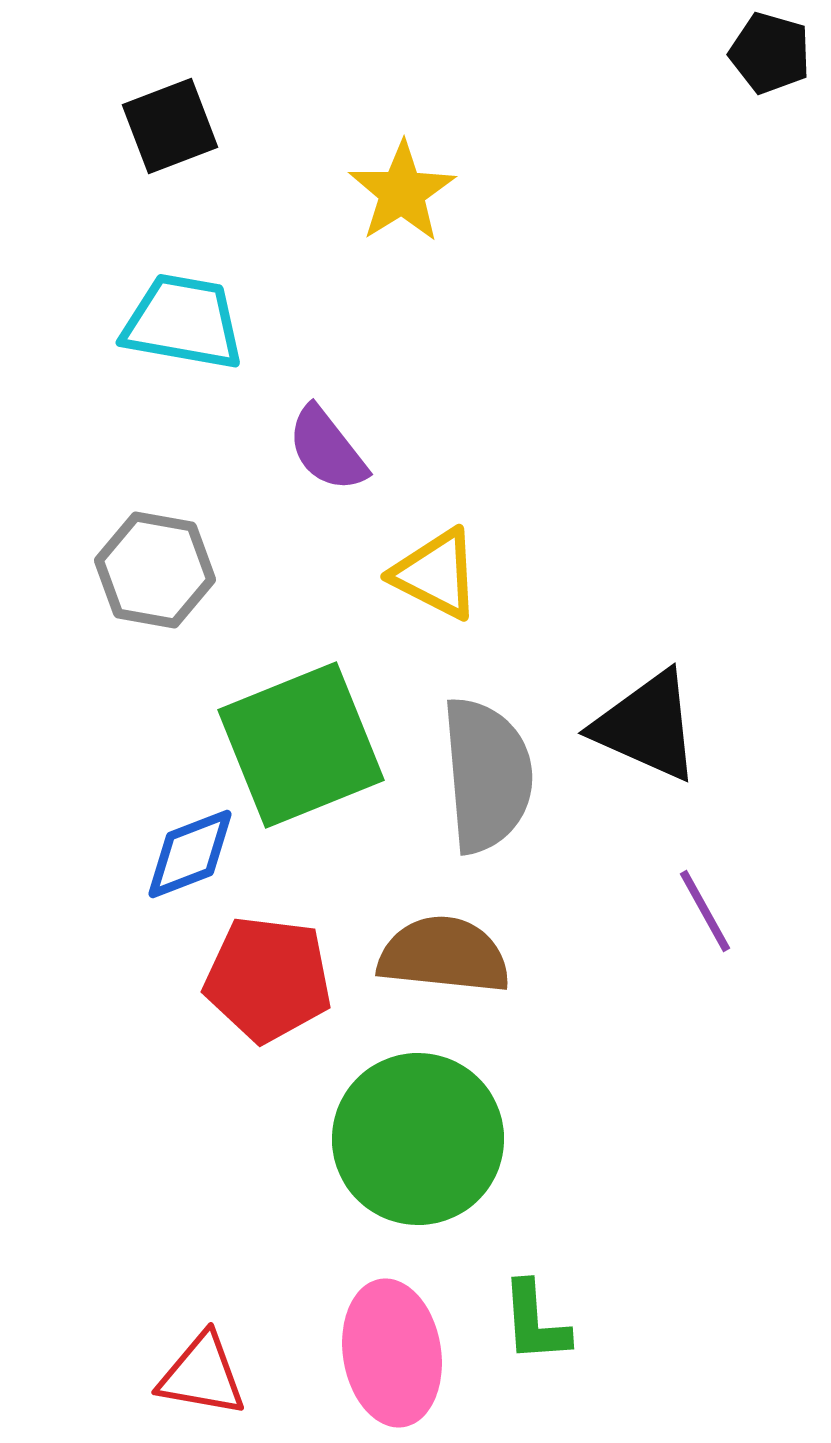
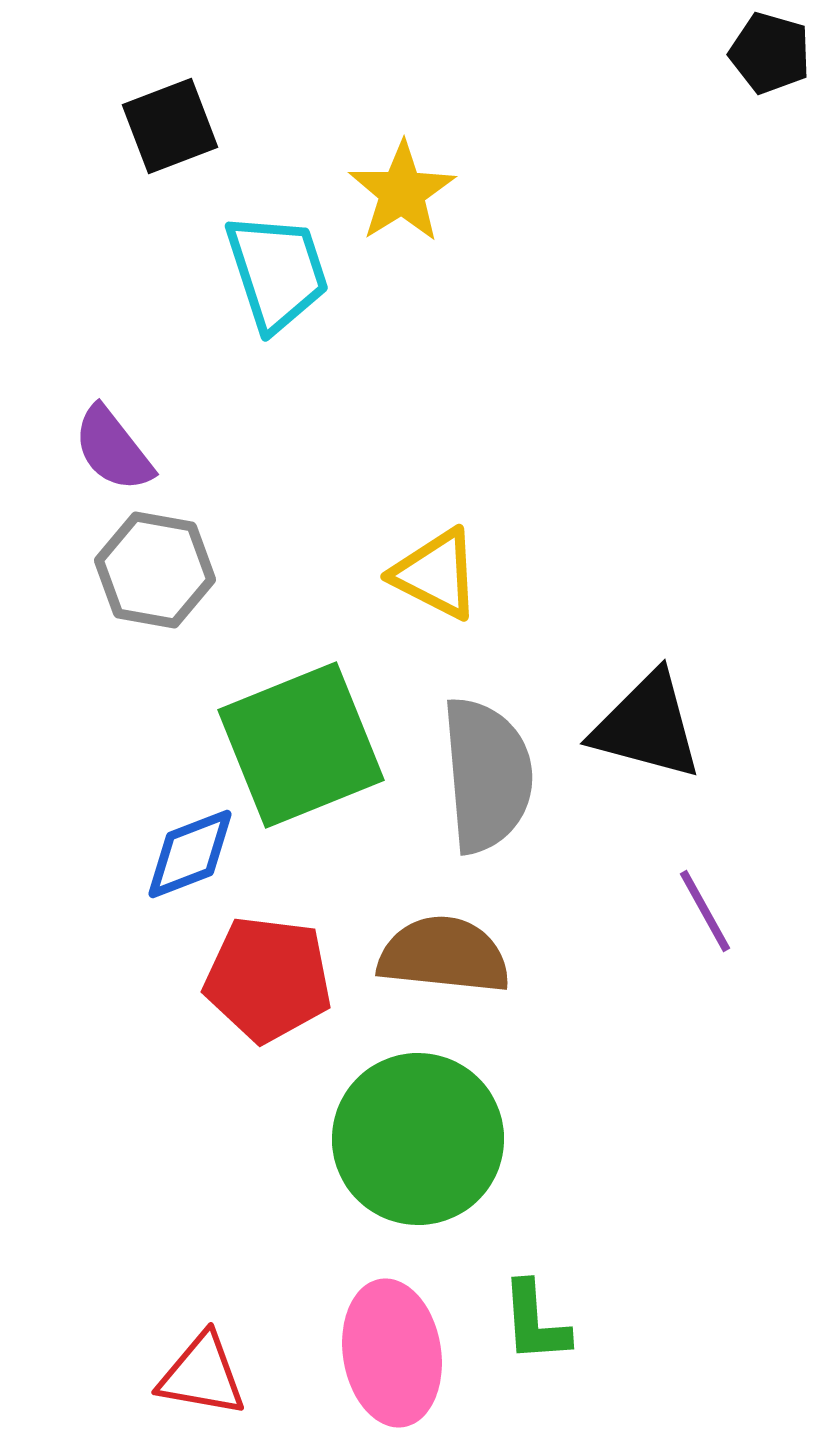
cyan trapezoid: moved 94 px right, 50 px up; rotated 62 degrees clockwise
purple semicircle: moved 214 px left
black triangle: rotated 9 degrees counterclockwise
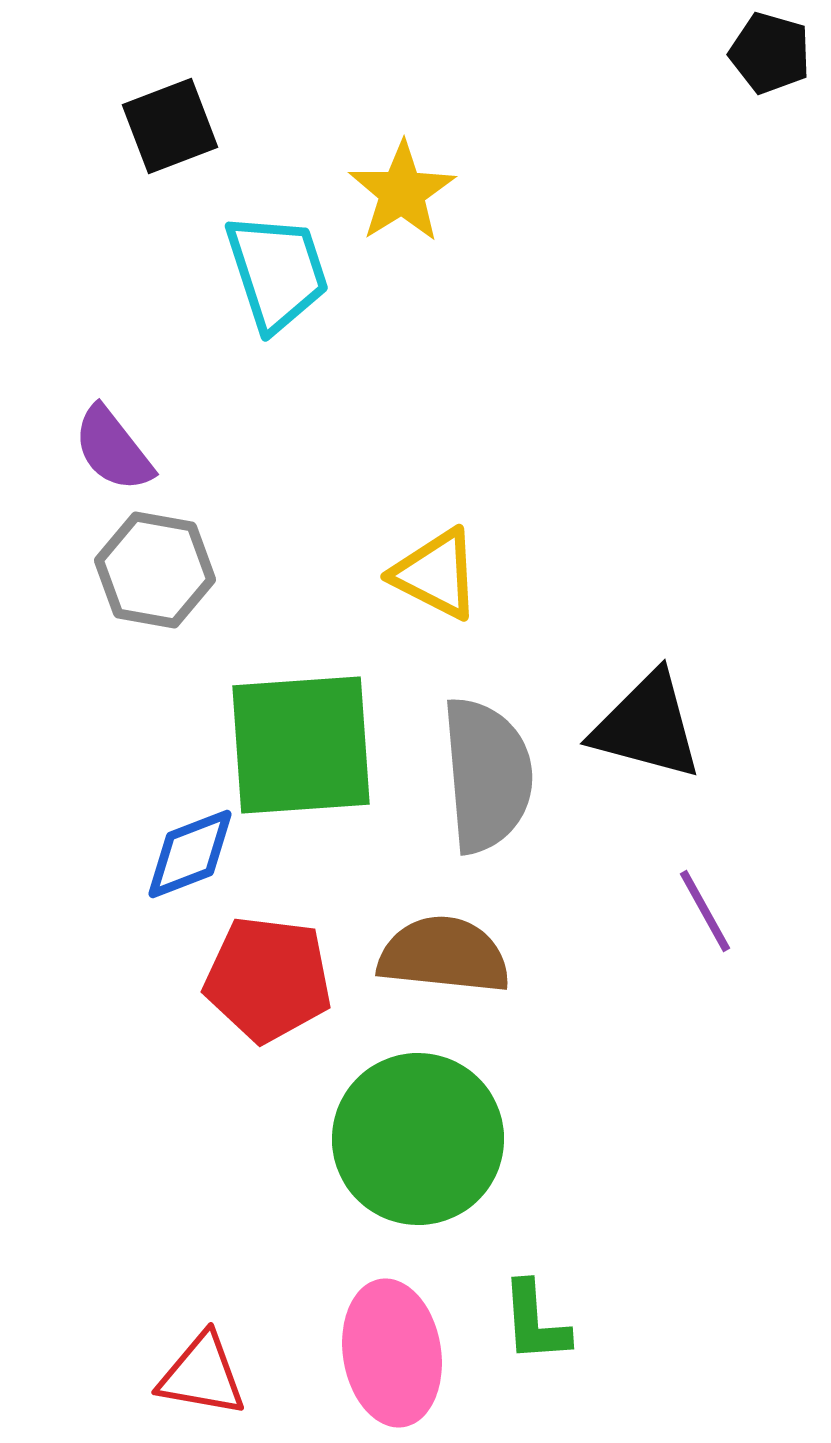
green square: rotated 18 degrees clockwise
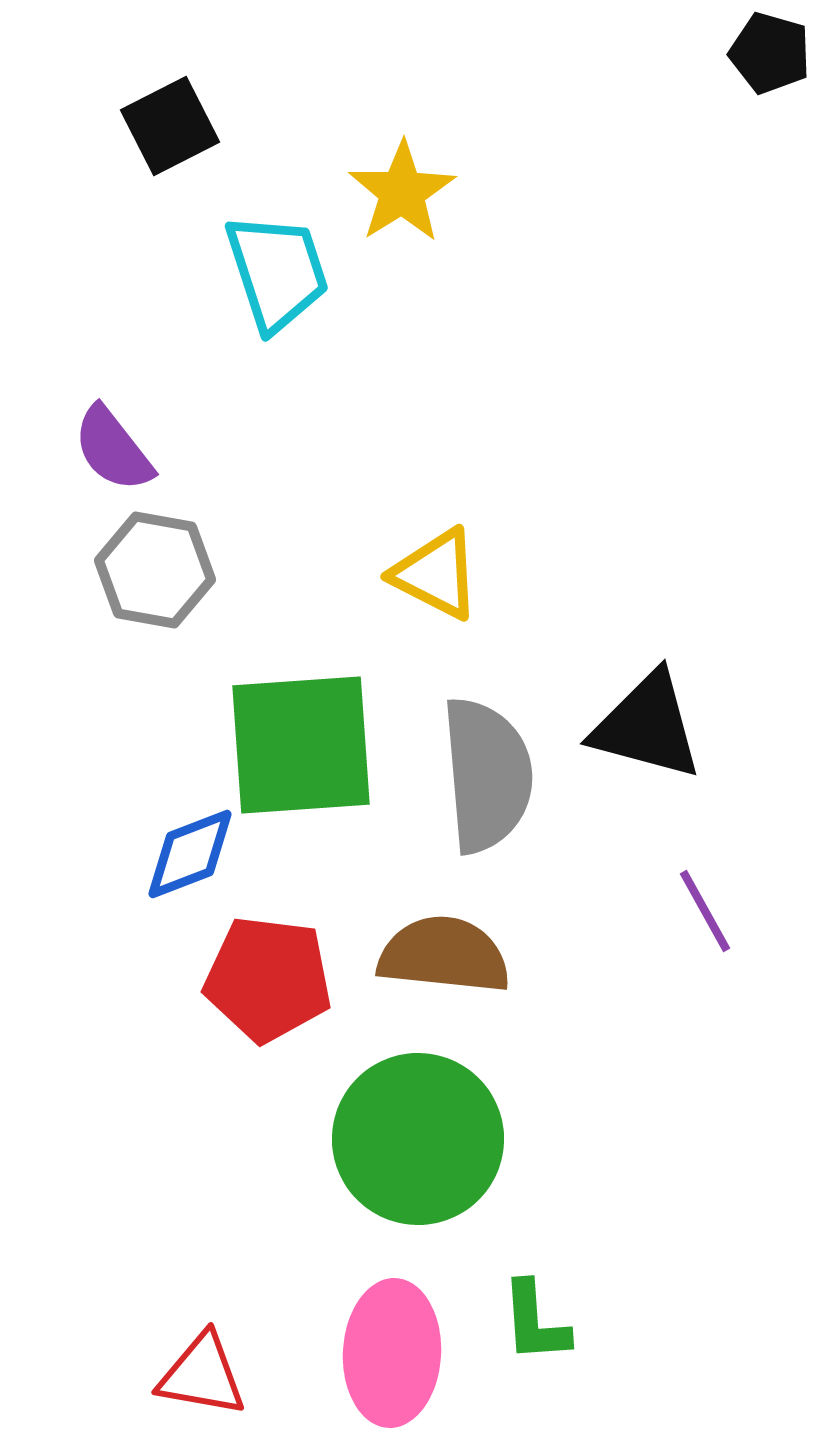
black square: rotated 6 degrees counterclockwise
pink ellipse: rotated 12 degrees clockwise
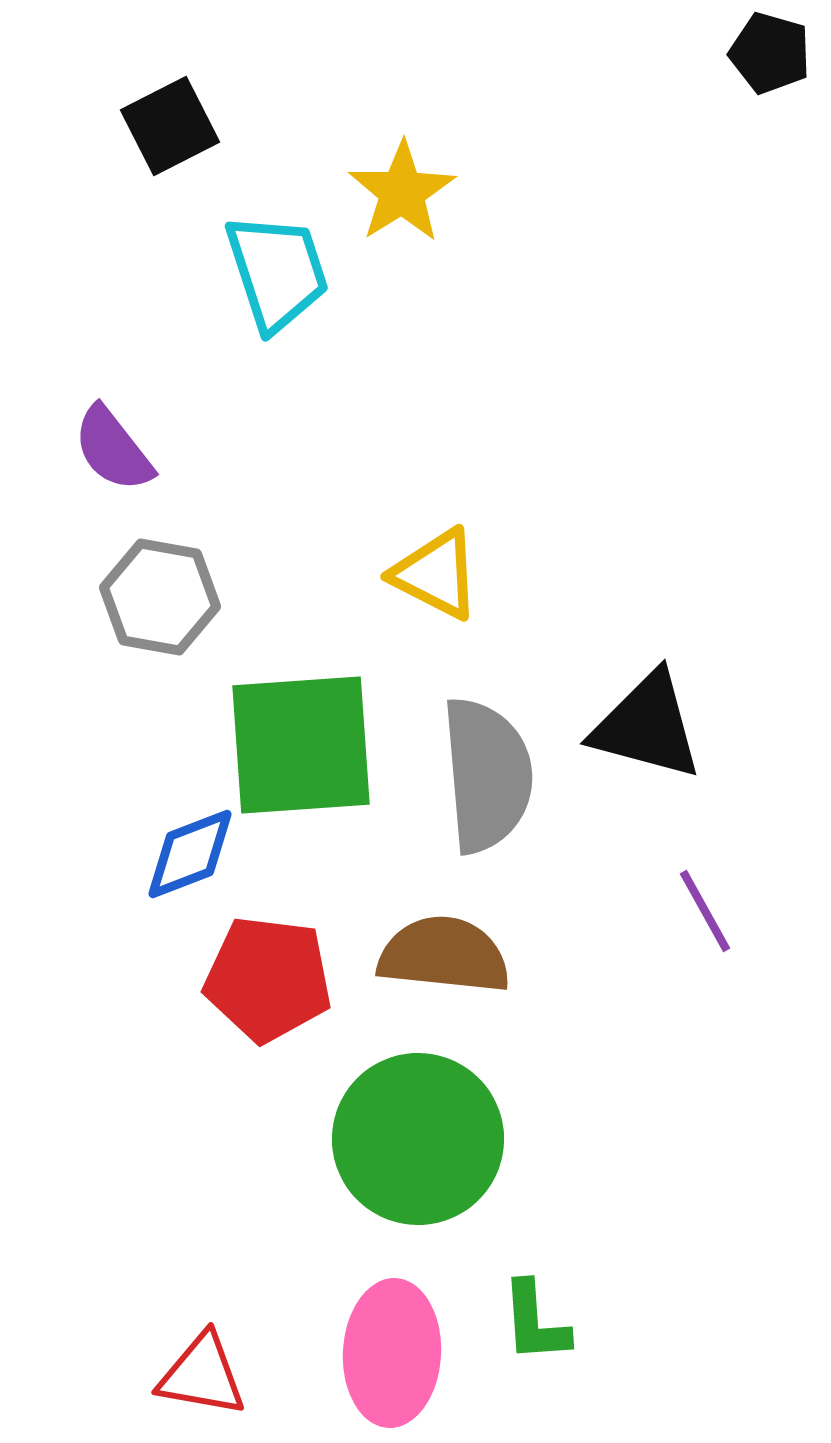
gray hexagon: moved 5 px right, 27 px down
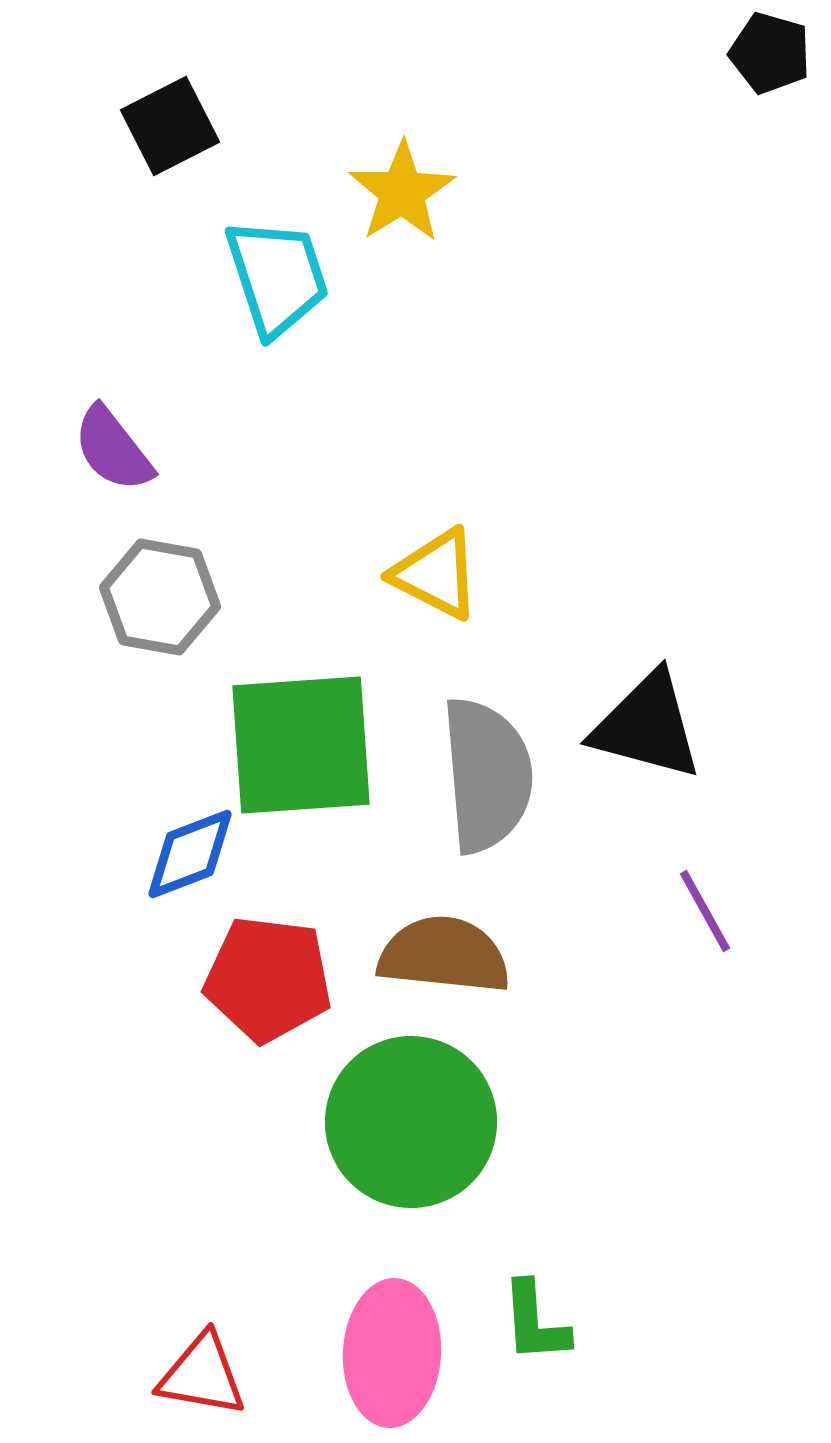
cyan trapezoid: moved 5 px down
green circle: moved 7 px left, 17 px up
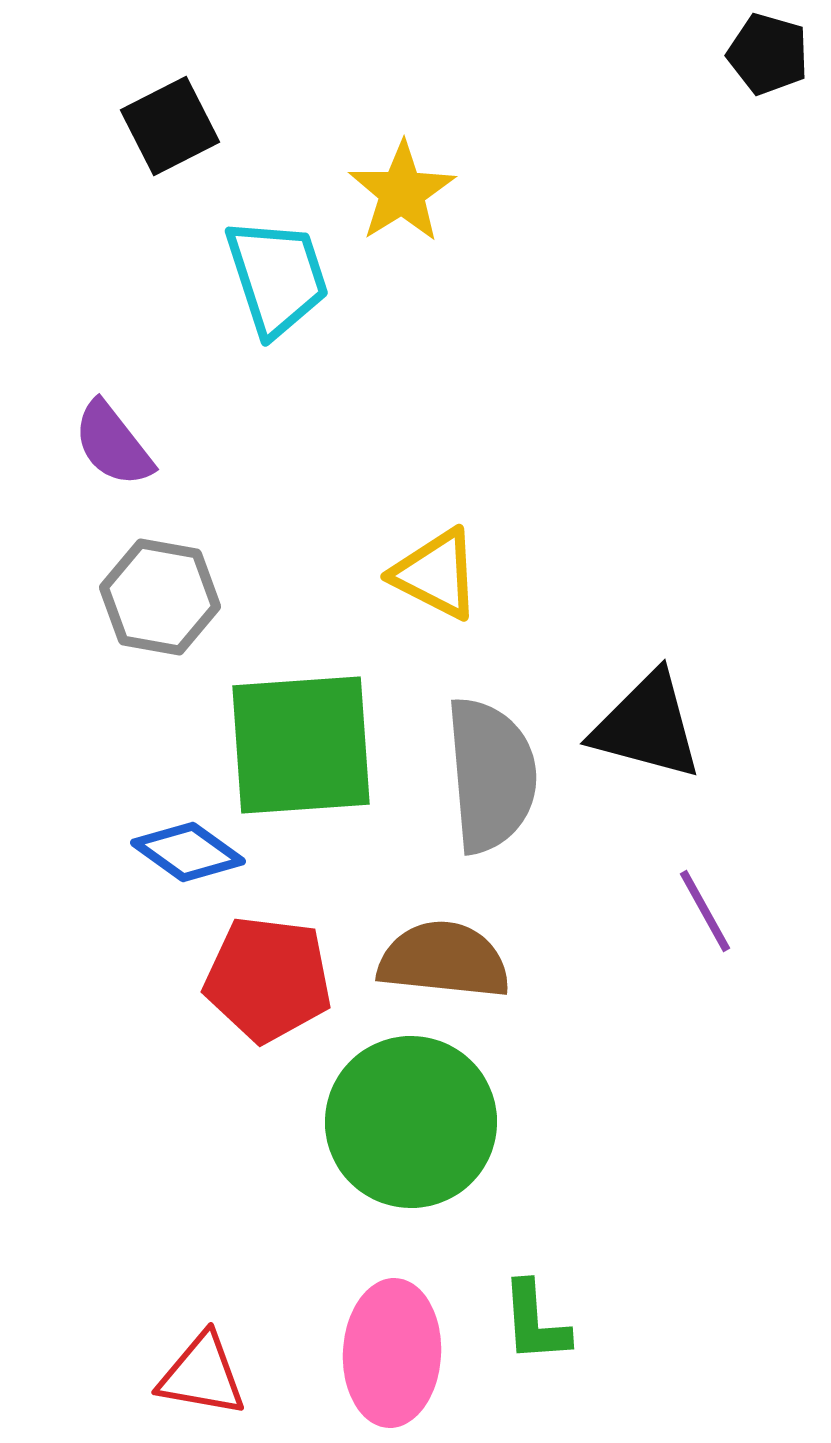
black pentagon: moved 2 px left, 1 px down
purple semicircle: moved 5 px up
gray semicircle: moved 4 px right
blue diamond: moved 2 px left, 2 px up; rotated 57 degrees clockwise
brown semicircle: moved 5 px down
